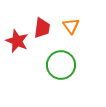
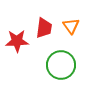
red trapezoid: moved 2 px right
red star: rotated 25 degrees counterclockwise
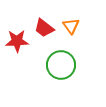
red trapezoid: rotated 120 degrees clockwise
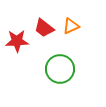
orange triangle: rotated 42 degrees clockwise
green circle: moved 1 px left, 4 px down
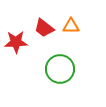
orange triangle: rotated 24 degrees clockwise
red star: moved 1 px left, 1 px down
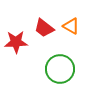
orange triangle: rotated 30 degrees clockwise
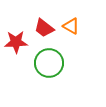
green circle: moved 11 px left, 6 px up
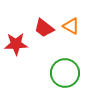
red star: moved 2 px down
green circle: moved 16 px right, 10 px down
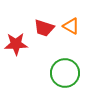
red trapezoid: rotated 20 degrees counterclockwise
